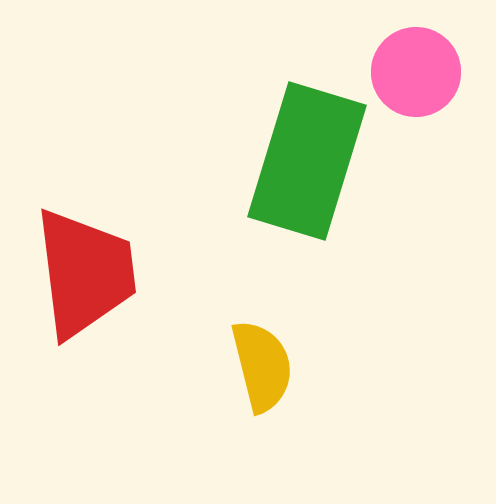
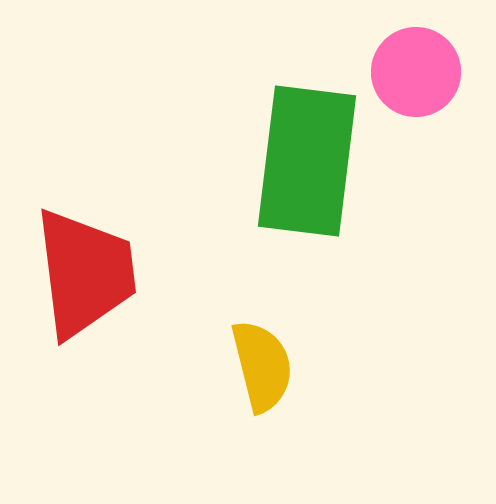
green rectangle: rotated 10 degrees counterclockwise
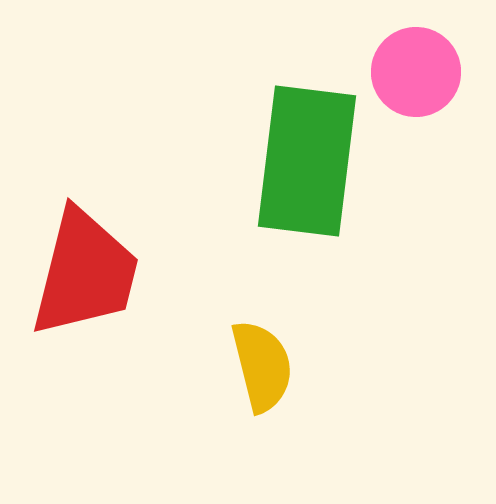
red trapezoid: rotated 21 degrees clockwise
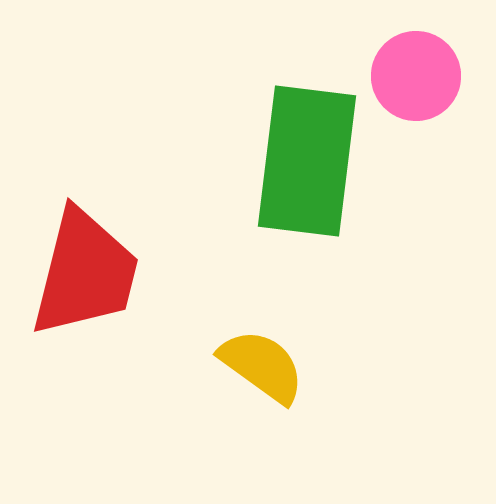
pink circle: moved 4 px down
yellow semicircle: rotated 40 degrees counterclockwise
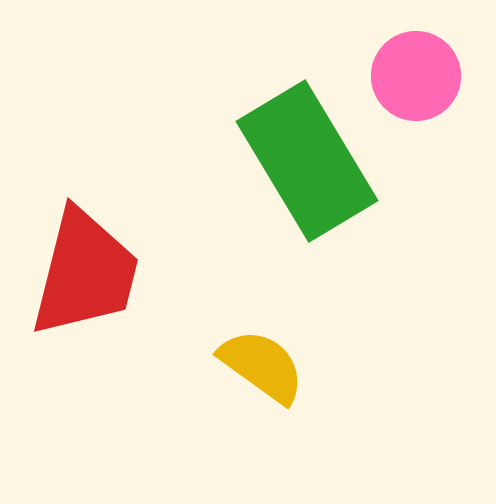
green rectangle: rotated 38 degrees counterclockwise
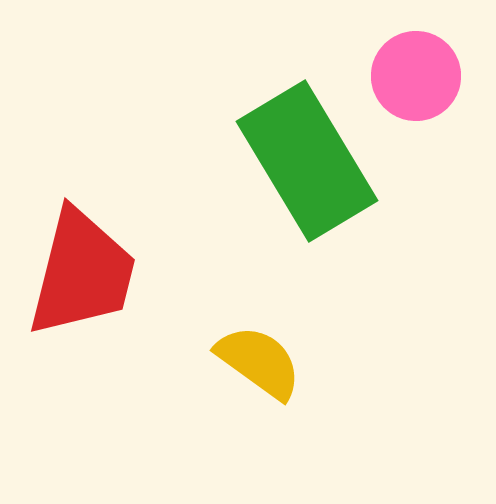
red trapezoid: moved 3 px left
yellow semicircle: moved 3 px left, 4 px up
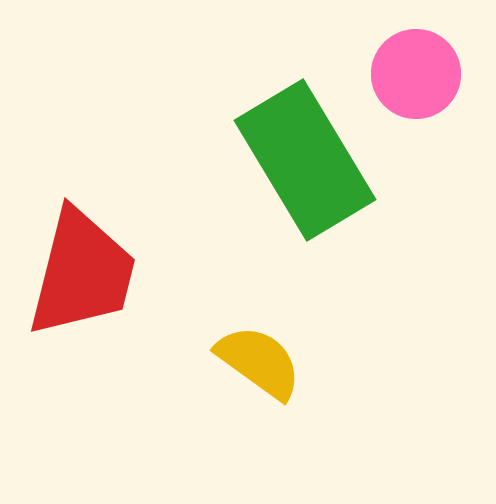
pink circle: moved 2 px up
green rectangle: moved 2 px left, 1 px up
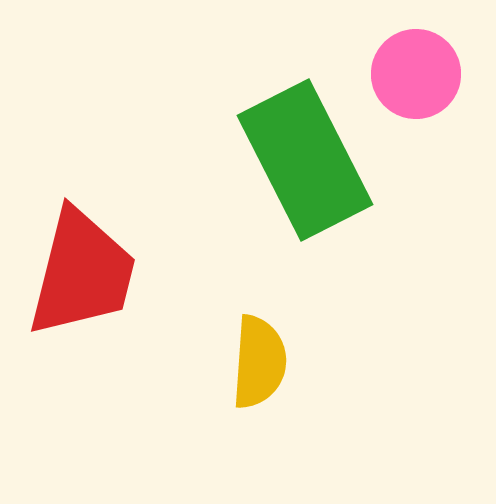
green rectangle: rotated 4 degrees clockwise
yellow semicircle: rotated 58 degrees clockwise
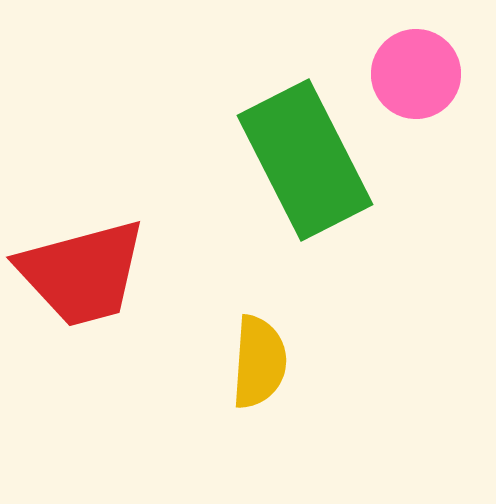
red trapezoid: rotated 61 degrees clockwise
